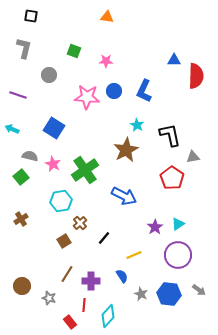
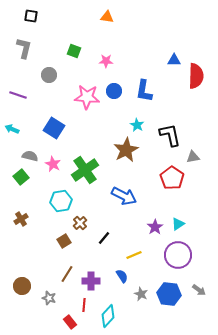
blue L-shape at (144, 91): rotated 15 degrees counterclockwise
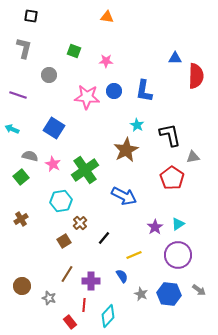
blue triangle at (174, 60): moved 1 px right, 2 px up
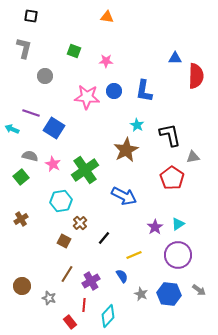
gray circle at (49, 75): moved 4 px left, 1 px down
purple line at (18, 95): moved 13 px right, 18 px down
brown square at (64, 241): rotated 32 degrees counterclockwise
purple cross at (91, 281): rotated 30 degrees counterclockwise
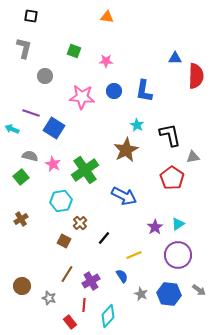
pink star at (87, 97): moved 5 px left
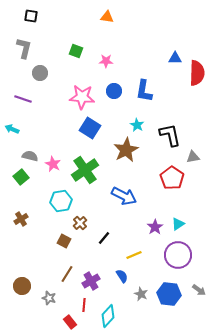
green square at (74, 51): moved 2 px right
gray circle at (45, 76): moved 5 px left, 3 px up
red semicircle at (196, 76): moved 1 px right, 3 px up
purple line at (31, 113): moved 8 px left, 14 px up
blue square at (54, 128): moved 36 px right
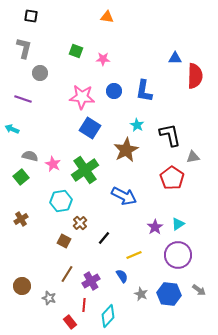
pink star at (106, 61): moved 3 px left, 2 px up
red semicircle at (197, 73): moved 2 px left, 3 px down
